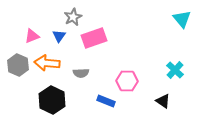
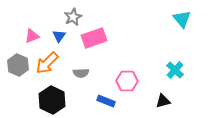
orange arrow: rotated 50 degrees counterclockwise
black triangle: rotated 49 degrees counterclockwise
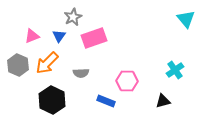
cyan triangle: moved 4 px right
cyan cross: rotated 12 degrees clockwise
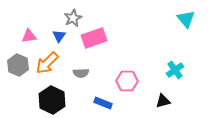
gray star: moved 1 px down
pink triangle: moved 3 px left; rotated 14 degrees clockwise
blue rectangle: moved 3 px left, 2 px down
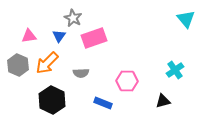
gray star: rotated 18 degrees counterclockwise
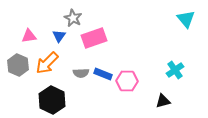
blue rectangle: moved 29 px up
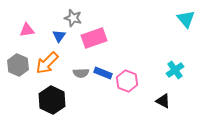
gray star: rotated 12 degrees counterclockwise
pink triangle: moved 2 px left, 6 px up
blue rectangle: moved 1 px up
pink hexagon: rotated 20 degrees clockwise
black triangle: rotated 42 degrees clockwise
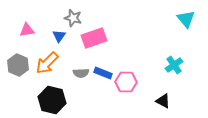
cyan cross: moved 1 px left, 5 px up
pink hexagon: moved 1 px left, 1 px down; rotated 20 degrees counterclockwise
black hexagon: rotated 12 degrees counterclockwise
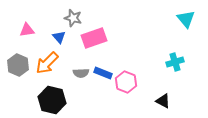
blue triangle: moved 1 px down; rotated 16 degrees counterclockwise
cyan cross: moved 1 px right, 3 px up; rotated 18 degrees clockwise
pink hexagon: rotated 20 degrees clockwise
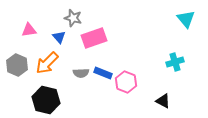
pink triangle: moved 2 px right
gray hexagon: moved 1 px left
black hexagon: moved 6 px left
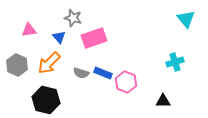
orange arrow: moved 2 px right
gray semicircle: rotated 21 degrees clockwise
black triangle: rotated 28 degrees counterclockwise
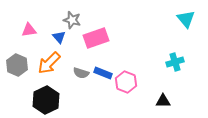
gray star: moved 1 px left, 2 px down
pink rectangle: moved 2 px right
black hexagon: rotated 20 degrees clockwise
